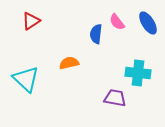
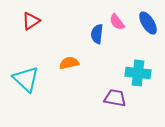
blue semicircle: moved 1 px right
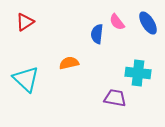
red triangle: moved 6 px left, 1 px down
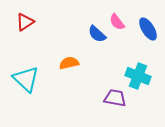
blue ellipse: moved 6 px down
blue semicircle: rotated 54 degrees counterclockwise
cyan cross: moved 3 px down; rotated 15 degrees clockwise
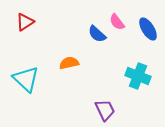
purple trapezoid: moved 10 px left, 12 px down; rotated 55 degrees clockwise
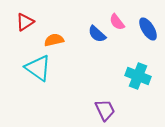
orange semicircle: moved 15 px left, 23 px up
cyan triangle: moved 12 px right, 11 px up; rotated 8 degrees counterclockwise
